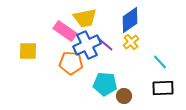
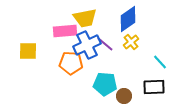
blue diamond: moved 2 px left, 1 px up
pink rectangle: rotated 40 degrees counterclockwise
black rectangle: moved 9 px left, 1 px up
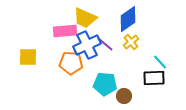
yellow trapezoid: rotated 35 degrees clockwise
yellow square: moved 6 px down
black rectangle: moved 9 px up
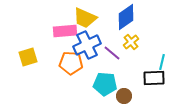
blue diamond: moved 2 px left, 2 px up
purple line: moved 7 px right, 9 px down
yellow square: rotated 18 degrees counterclockwise
cyan line: moved 2 px right; rotated 56 degrees clockwise
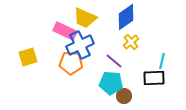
pink rectangle: rotated 30 degrees clockwise
blue cross: moved 7 px left
purple line: moved 2 px right, 8 px down
cyan line: moved 1 px up
cyan pentagon: moved 6 px right, 1 px up
